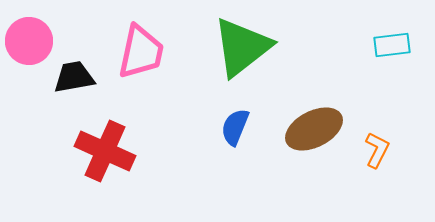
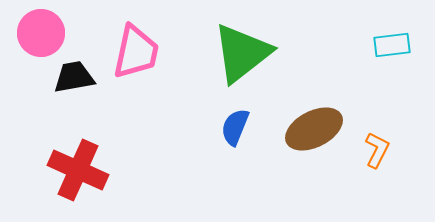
pink circle: moved 12 px right, 8 px up
green triangle: moved 6 px down
pink trapezoid: moved 5 px left
red cross: moved 27 px left, 19 px down
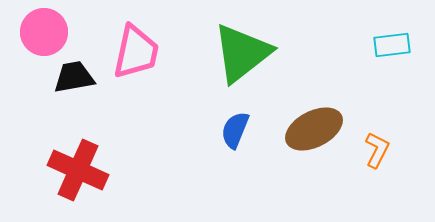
pink circle: moved 3 px right, 1 px up
blue semicircle: moved 3 px down
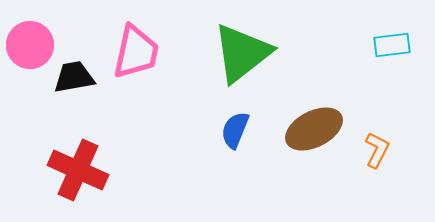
pink circle: moved 14 px left, 13 px down
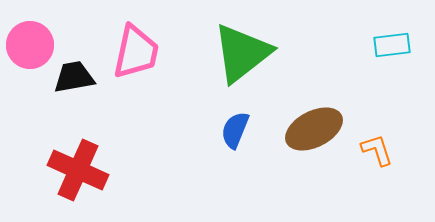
orange L-shape: rotated 45 degrees counterclockwise
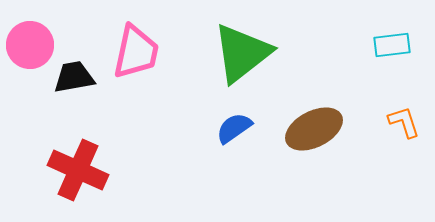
blue semicircle: moved 1 px left, 2 px up; rotated 33 degrees clockwise
orange L-shape: moved 27 px right, 28 px up
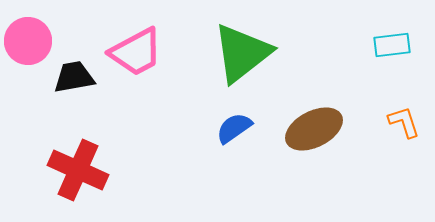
pink circle: moved 2 px left, 4 px up
pink trapezoid: rotated 50 degrees clockwise
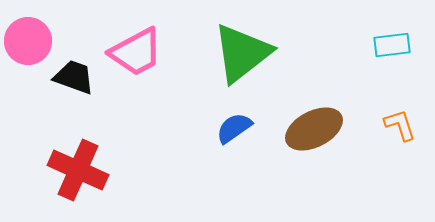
black trapezoid: rotated 30 degrees clockwise
orange L-shape: moved 4 px left, 3 px down
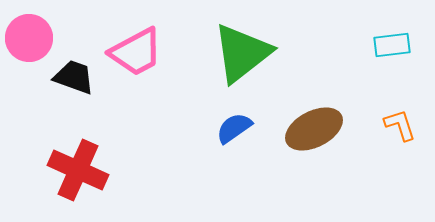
pink circle: moved 1 px right, 3 px up
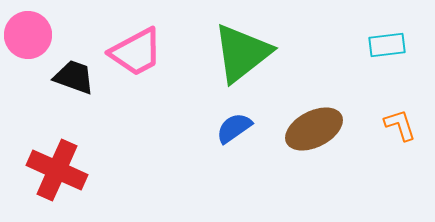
pink circle: moved 1 px left, 3 px up
cyan rectangle: moved 5 px left
red cross: moved 21 px left
